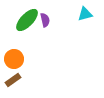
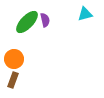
green ellipse: moved 2 px down
brown rectangle: rotated 35 degrees counterclockwise
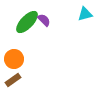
purple semicircle: moved 1 px left; rotated 32 degrees counterclockwise
brown rectangle: rotated 35 degrees clockwise
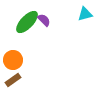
orange circle: moved 1 px left, 1 px down
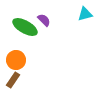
green ellipse: moved 2 px left, 5 px down; rotated 75 degrees clockwise
orange circle: moved 3 px right
brown rectangle: rotated 21 degrees counterclockwise
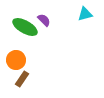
brown rectangle: moved 9 px right, 1 px up
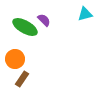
orange circle: moved 1 px left, 1 px up
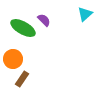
cyan triangle: rotated 28 degrees counterclockwise
green ellipse: moved 2 px left, 1 px down
orange circle: moved 2 px left
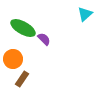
purple semicircle: moved 19 px down
